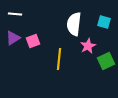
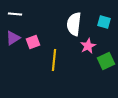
pink square: moved 1 px down
yellow line: moved 5 px left, 1 px down
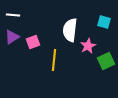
white line: moved 2 px left, 1 px down
white semicircle: moved 4 px left, 6 px down
purple triangle: moved 1 px left, 1 px up
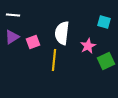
white semicircle: moved 8 px left, 3 px down
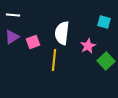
green square: rotated 18 degrees counterclockwise
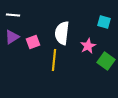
green square: rotated 12 degrees counterclockwise
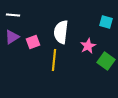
cyan square: moved 2 px right
white semicircle: moved 1 px left, 1 px up
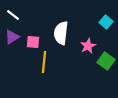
white line: rotated 32 degrees clockwise
cyan square: rotated 24 degrees clockwise
white semicircle: moved 1 px down
pink square: rotated 24 degrees clockwise
yellow line: moved 10 px left, 2 px down
